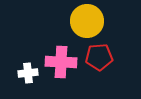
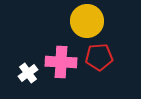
white cross: rotated 30 degrees counterclockwise
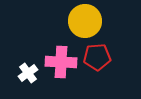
yellow circle: moved 2 px left
red pentagon: moved 2 px left
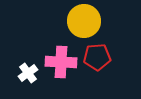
yellow circle: moved 1 px left
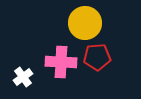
yellow circle: moved 1 px right, 2 px down
white cross: moved 5 px left, 4 px down
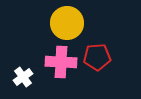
yellow circle: moved 18 px left
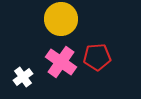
yellow circle: moved 6 px left, 4 px up
pink cross: rotated 32 degrees clockwise
